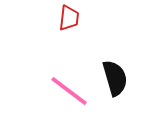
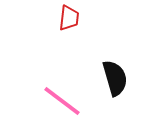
pink line: moved 7 px left, 10 px down
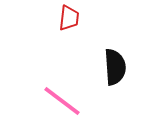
black semicircle: moved 11 px up; rotated 12 degrees clockwise
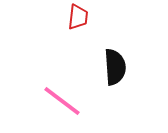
red trapezoid: moved 9 px right, 1 px up
